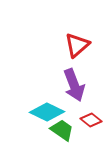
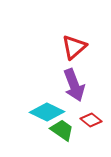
red triangle: moved 3 px left, 2 px down
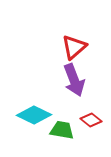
purple arrow: moved 5 px up
cyan diamond: moved 13 px left, 3 px down
green trapezoid: rotated 25 degrees counterclockwise
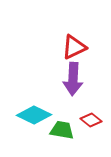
red triangle: rotated 16 degrees clockwise
purple arrow: moved 1 px left, 1 px up; rotated 24 degrees clockwise
